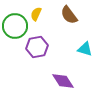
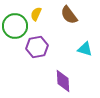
purple diamond: rotated 30 degrees clockwise
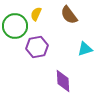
cyan triangle: rotated 35 degrees counterclockwise
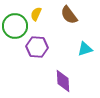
purple hexagon: rotated 15 degrees clockwise
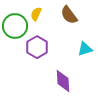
purple hexagon: rotated 25 degrees clockwise
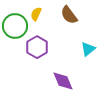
cyan triangle: moved 3 px right; rotated 21 degrees counterclockwise
purple diamond: rotated 20 degrees counterclockwise
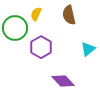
brown semicircle: rotated 24 degrees clockwise
green circle: moved 2 px down
purple hexagon: moved 4 px right
purple diamond: rotated 20 degrees counterclockwise
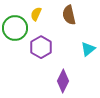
purple diamond: rotated 70 degrees clockwise
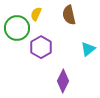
green circle: moved 2 px right
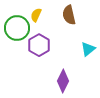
yellow semicircle: moved 1 px down
purple hexagon: moved 2 px left, 2 px up
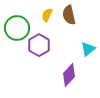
yellow semicircle: moved 11 px right
purple diamond: moved 6 px right, 6 px up; rotated 15 degrees clockwise
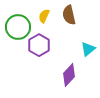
yellow semicircle: moved 3 px left, 1 px down
green circle: moved 1 px right, 1 px up
